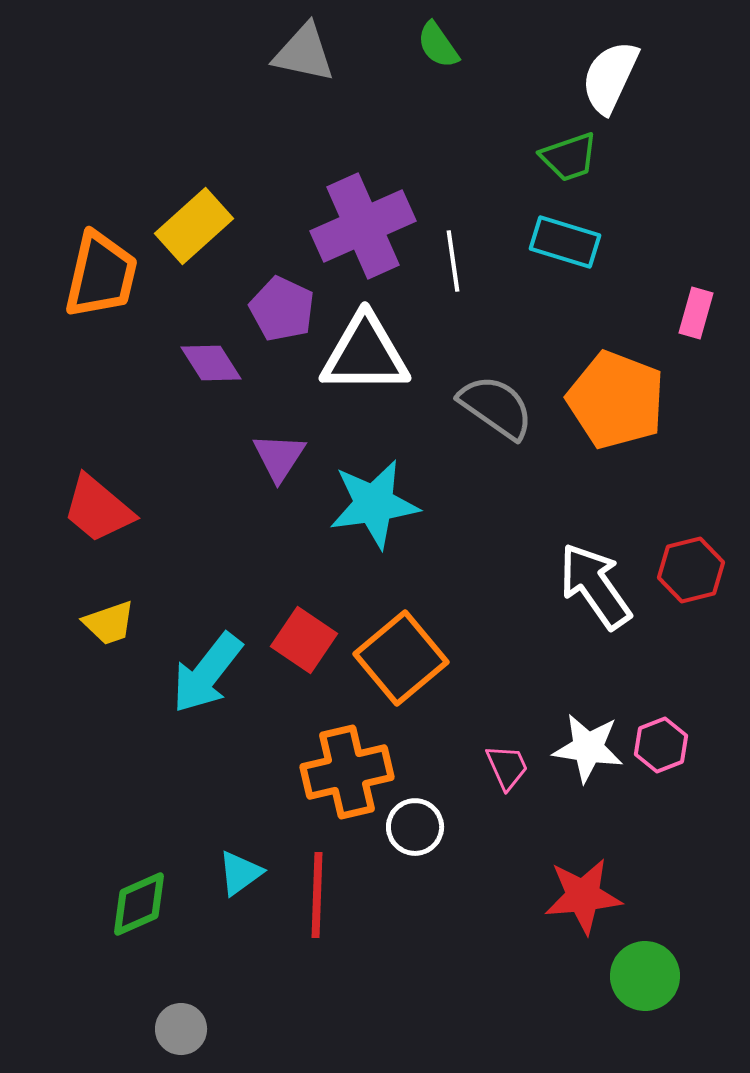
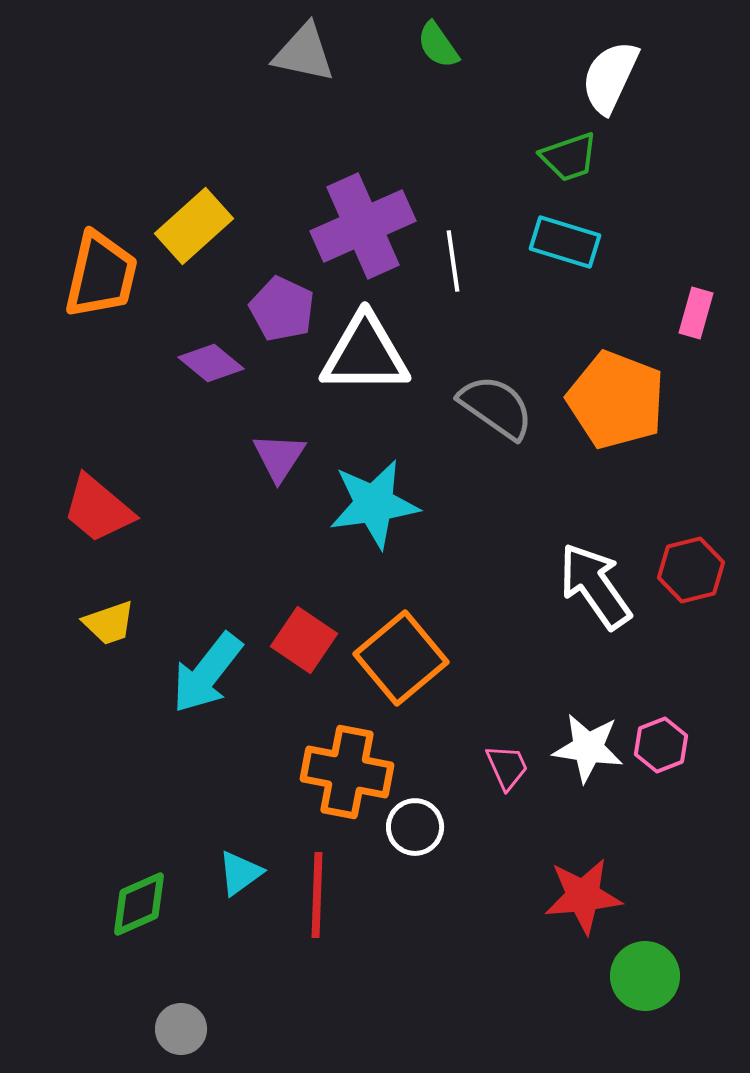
purple diamond: rotated 18 degrees counterclockwise
orange cross: rotated 24 degrees clockwise
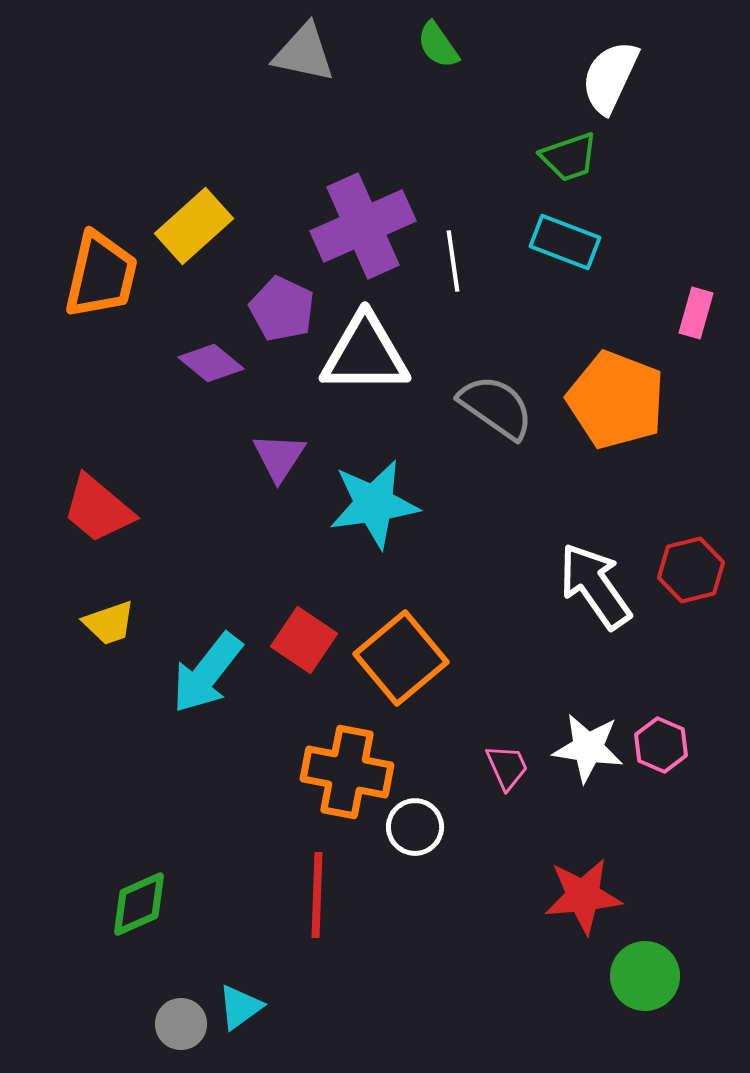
cyan rectangle: rotated 4 degrees clockwise
pink hexagon: rotated 16 degrees counterclockwise
cyan triangle: moved 134 px down
gray circle: moved 5 px up
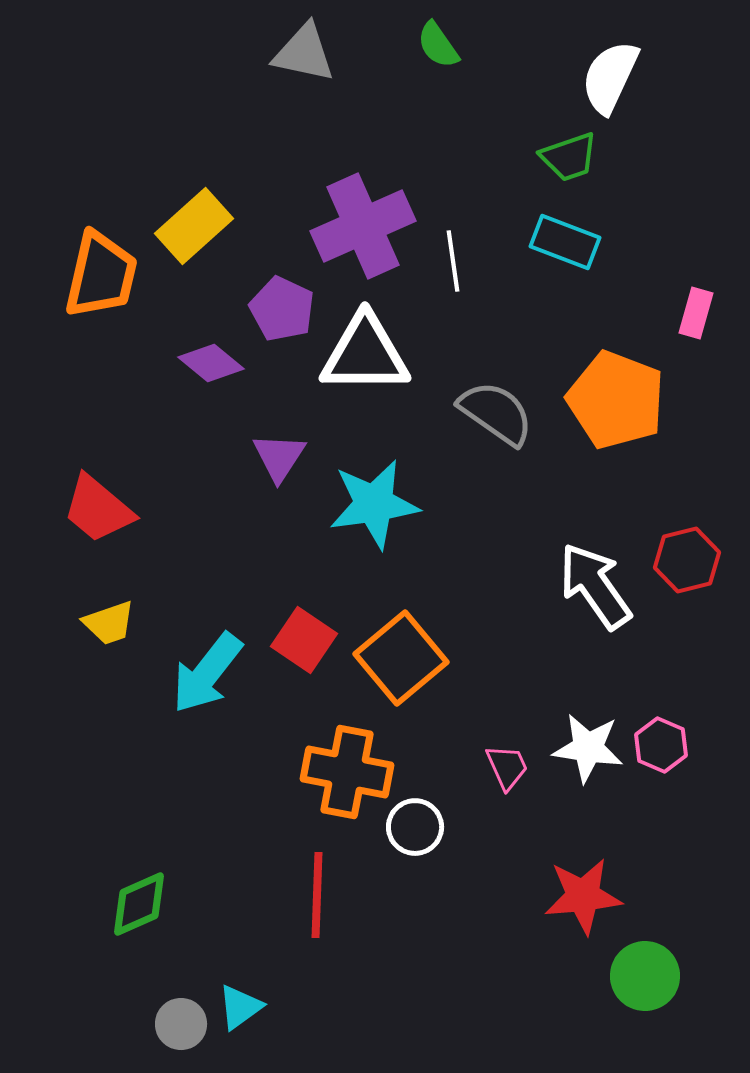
gray semicircle: moved 6 px down
red hexagon: moved 4 px left, 10 px up
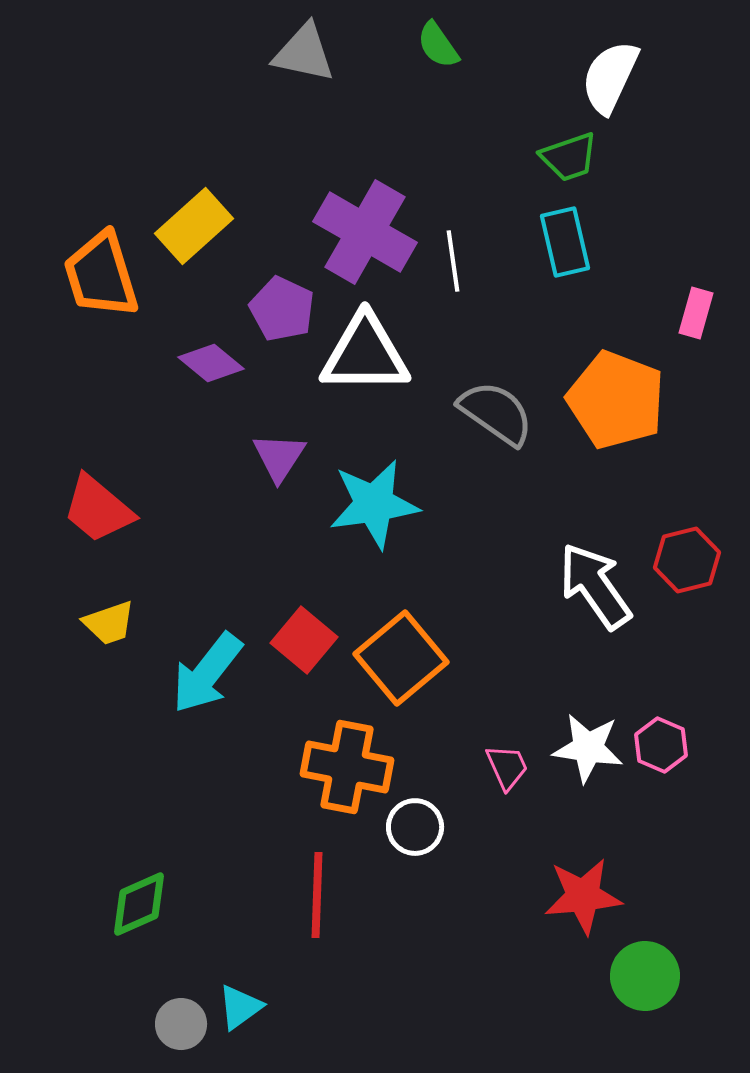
purple cross: moved 2 px right, 6 px down; rotated 36 degrees counterclockwise
cyan rectangle: rotated 56 degrees clockwise
orange trapezoid: rotated 150 degrees clockwise
red square: rotated 6 degrees clockwise
orange cross: moved 5 px up
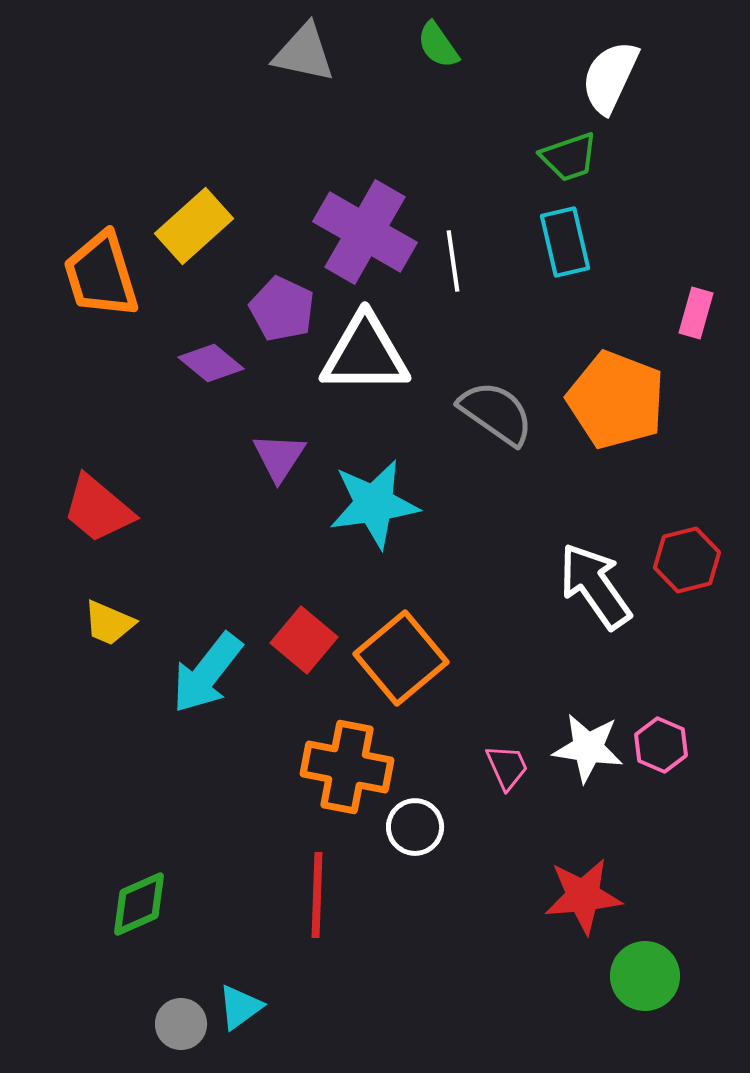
yellow trapezoid: rotated 42 degrees clockwise
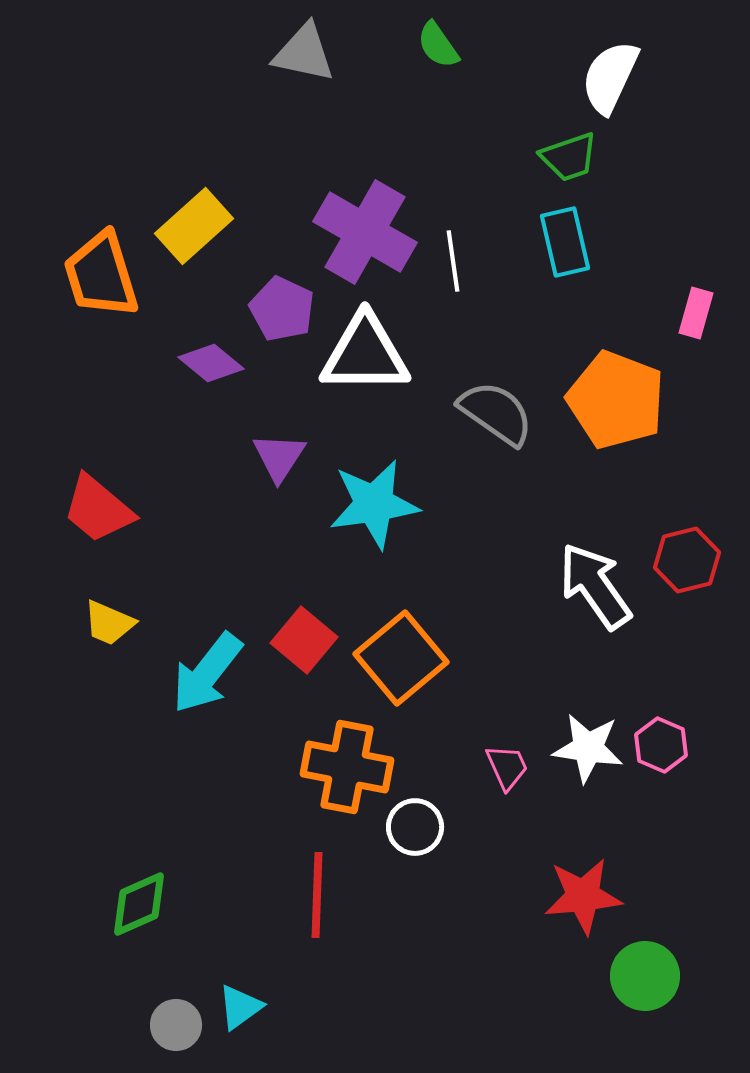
gray circle: moved 5 px left, 1 px down
